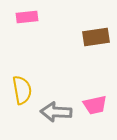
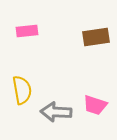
pink rectangle: moved 14 px down
pink trapezoid: rotated 30 degrees clockwise
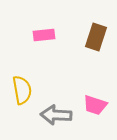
pink rectangle: moved 17 px right, 4 px down
brown rectangle: rotated 64 degrees counterclockwise
gray arrow: moved 3 px down
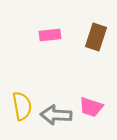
pink rectangle: moved 6 px right
yellow semicircle: moved 16 px down
pink trapezoid: moved 4 px left, 2 px down
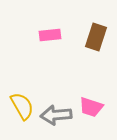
yellow semicircle: rotated 20 degrees counterclockwise
gray arrow: rotated 8 degrees counterclockwise
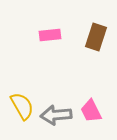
pink trapezoid: moved 4 px down; rotated 45 degrees clockwise
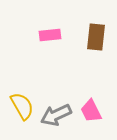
brown rectangle: rotated 12 degrees counterclockwise
gray arrow: rotated 20 degrees counterclockwise
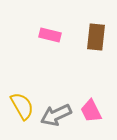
pink rectangle: rotated 20 degrees clockwise
